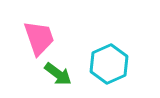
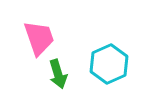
green arrow: rotated 36 degrees clockwise
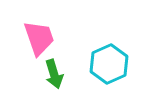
green arrow: moved 4 px left
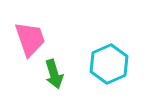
pink trapezoid: moved 9 px left, 1 px down
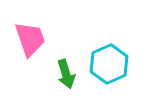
green arrow: moved 12 px right
